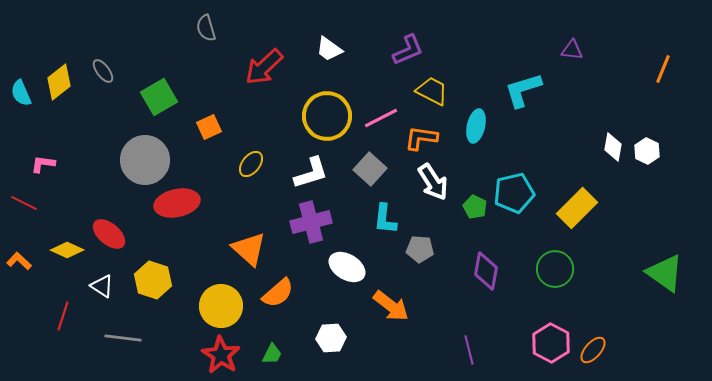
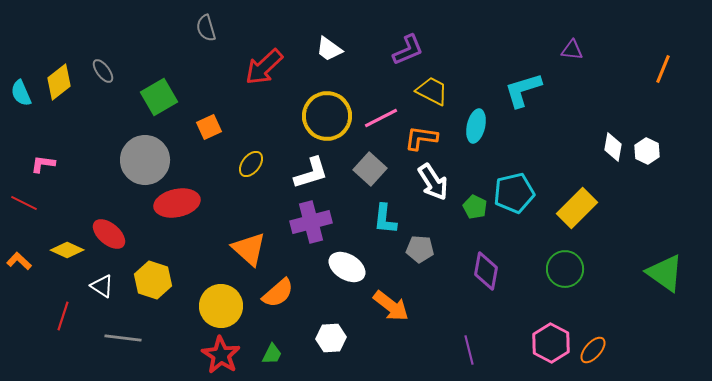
green circle at (555, 269): moved 10 px right
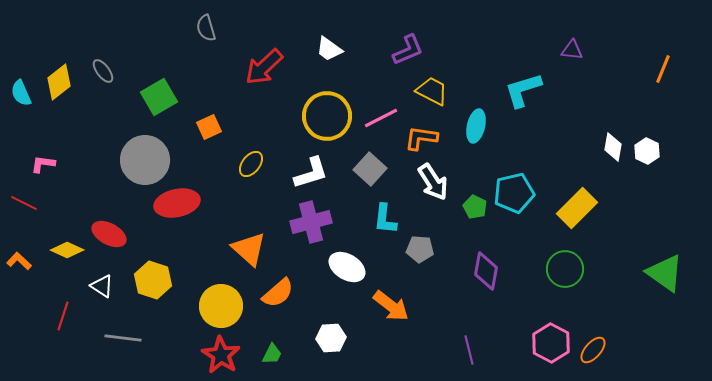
red ellipse at (109, 234): rotated 12 degrees counterclockwise
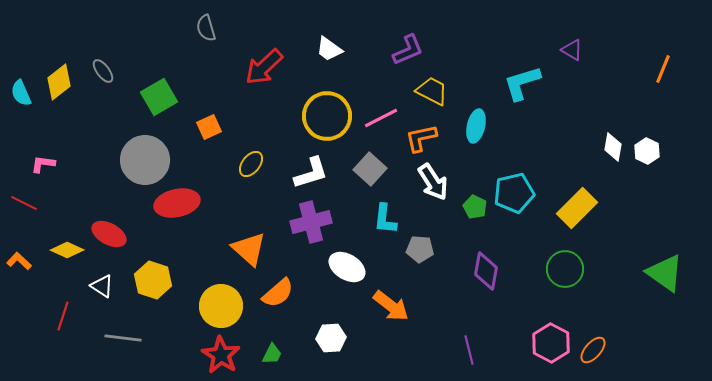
purple triangle at (572, 50): rotated 25 degrees clockwise
cyan L-shape at (523, 90): moved 1 px left, 7 px up
orange L-shape at (421, 138): rotated 20 degrees counterclockwise
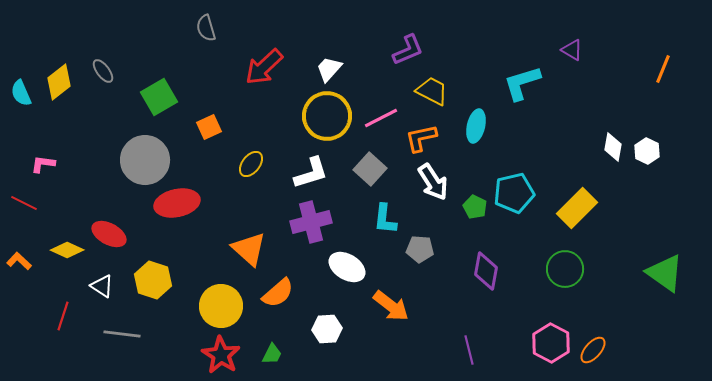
white trapezoid at (329, 49): moved 20 px down; rotated 96 degrees clockwise
gray line at (123, 338): moved 1 px left, 4 px up
white hexagon at (331, 338): moved 4 px left, 9 px up
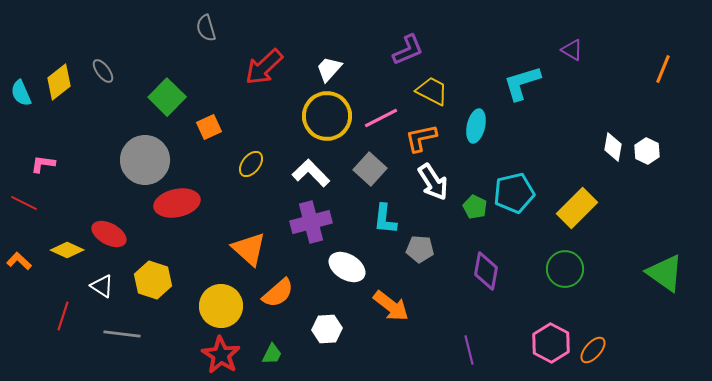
green square at (159, 97): moved 8 px right; rotated 15 degrees counterclockwise
white L-shape at (311, 173): rotated 117 degrees counterclockwise
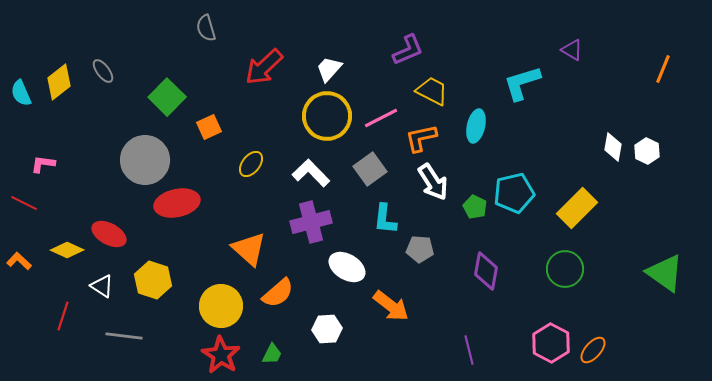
gray square at (370, 169): rotated 12 degrees clockwise
gray line at (122, 334): moved 2 px right, 2 px down
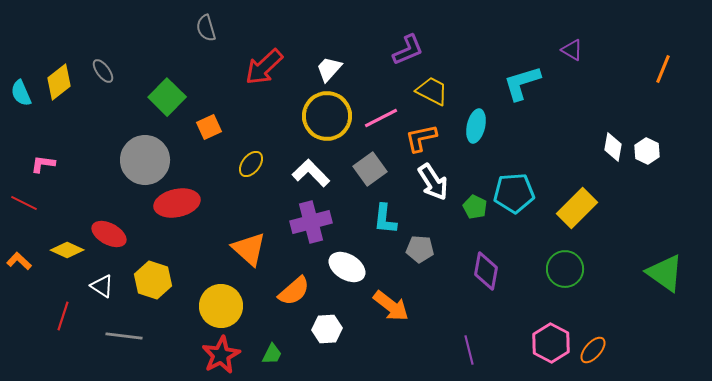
cyan pentagon at (514, 193): rotated 9 degrees clockwise
orange semicircle at (278, 293): moved 16 px right, 2 px up
red star at (221, 355): rotated 12 degrees clockwise
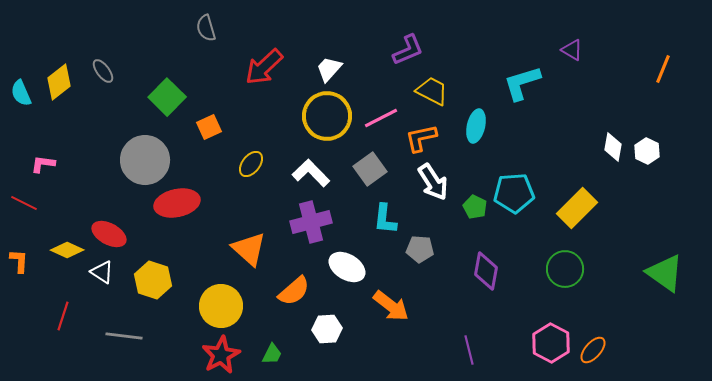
orange L-shape at (19, 261): rotated 50 degrees clockwise
white triangle at (102, 286): moved 14 px up
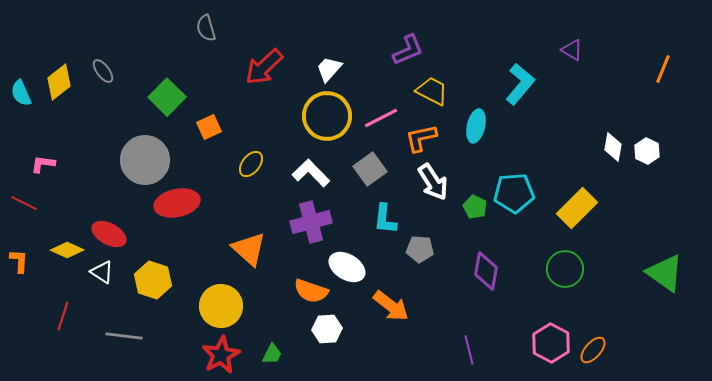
cyan L-shape at (522, 83): moved 2 px left, 1 px down; rotated 147 degrees clockwise
orange semicircle at (294, 291): moved 17 px right; rotated 60 degrees clockwise
